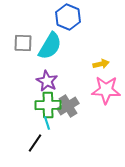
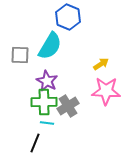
gray square: moved 3 px left, 12 px down
yellow arrow: rotated 21 degrees counterclockwise
pink star: moved 1 px down
green cross: moved 4 px left, 3 px up
cyan line: rotated 64 degrees counterclockwise
black line: rotated 12 degrees counterclockwise
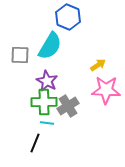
yellow arrow: moved 3 px left, 1 px down
pink star: moved 1 px up
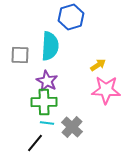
blue hexagon: moved 3 px right; rotated 20 degrees clockwise
cyan semicircle: rotated 28 degrees counterclockwise
gray cross: moved 4 px right, 21 px down; rotated 15 degrees counterclockwise
black line: rotated 18 degrees clockwise
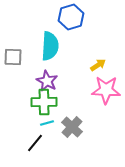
gray square: moved 7 px left, 2 px down
cyan line: rotated 24 degrees counterclockwise
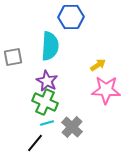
blue hexagon: rotated 15 degrees clockwise
gray square: rotated 12 degrees counterclockwise
green cross: moved 1 px right; rotated 25 degrees clockwise
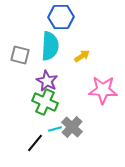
blue hexagon: moved 10 px left
gray square: moved 7 px right, 2 px up; rotated 24 degrees clockwise
yellow arrow: moved 16 px left, 9 px up
pink star: moved 3 px left
cyan line: moved 8 px right, 6 px down
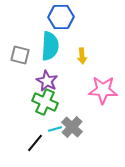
yellow arrow: rotated 119 degrees clockwise
